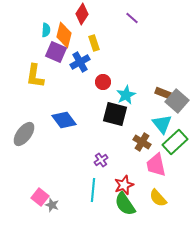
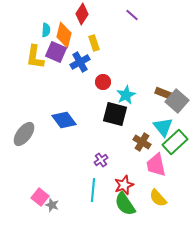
purple line: moved 3 px up
yellow L-shape: moved 19 px up
cyan triangle: moved 1 px right, 3 px down
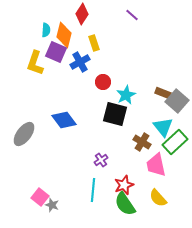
yellow L-shape: moved 6 px down; rotated 10 degrees clockwise
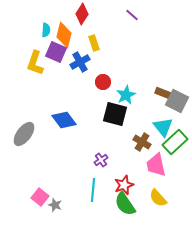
gray square: rotated 15 degrees counterclockwise
gray star: moved 3 px right
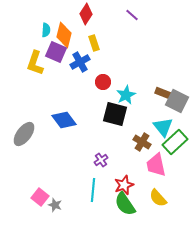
red diamond: moved 4 px right
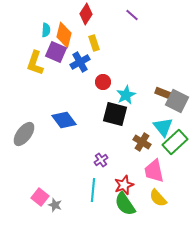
pink trapezoid: moved 2 px left, 6 px down
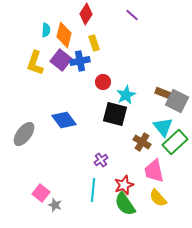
purple square: moved 5 px right, 8 px down; rotated 15 degrees clockwise
blue cross: moved 1 px up; rotated 18 degrees clockwise
pink square: moved 1 px right, 4 px up
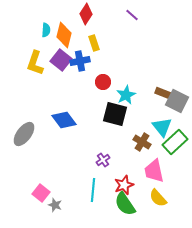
cyan triangle: moved 1 px left
purple cross: moved 2 px right
